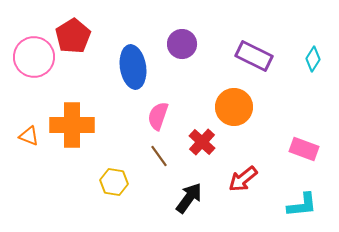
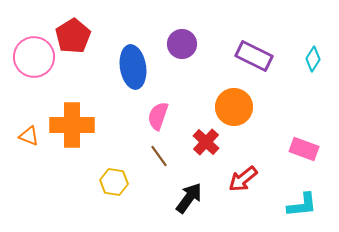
red cross: moved 4 px right
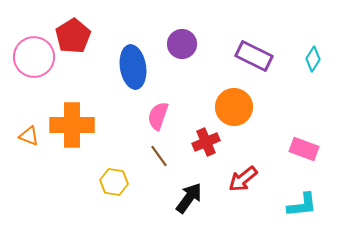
red cross: rotated 24 degrees clockwise
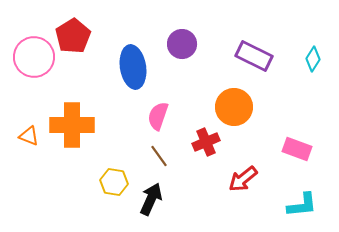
pink rectangle: moved 7 px left
black arrow: moved 38 px left, 1 px down; rotated 12 degrees counterclockwise
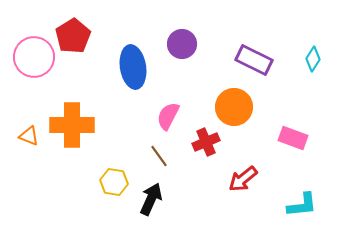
purple rectangle: moved 4 px down
pink semicircle: moved 10 px right; rotated 8 degrees clockwise
pink rectangle: moved 4 px left, 11 px up
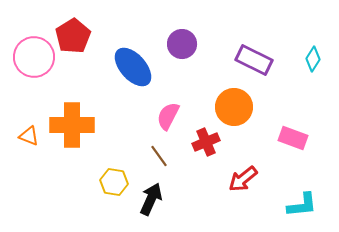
blue ellipse: rotated 33 degrees counterclockwise
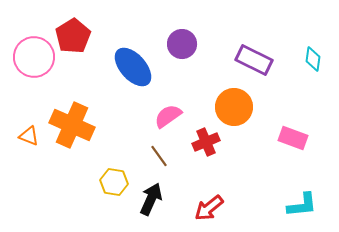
cyan diamond: rotated 25 degrees counterclockwise
pink semicircle: rotated 28 degrees clockwise
orange cross: rotated 24 degrees clockwise
red arrow: moved 34 px left, 29 px down
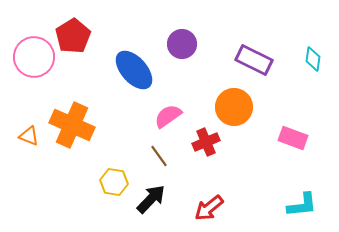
blue ellipse: moved 1 px right, 3 px down
black arrow: rotated 20 degrees clockwise
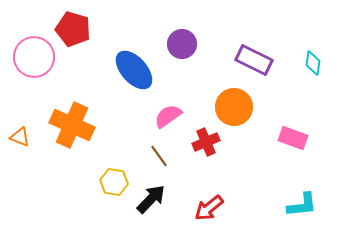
red pentagon: moved 7 px up; rotated 24 degrees counterclockwise
cyan diamond: moved 4 px down
orange triangle: moved 9 px left, 1 px down
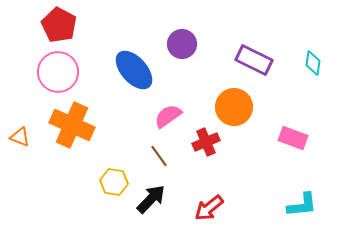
red pentagon: moved 14 px left, 4 px up; rotated 12 degrees clockwise
pink circle: moved 24 px right, 15 px down
